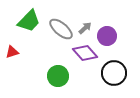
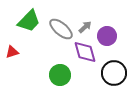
gray arrow: moved 1 px up
purple diamond: moved 1 px up; rotated 25 degrees clockwise
green circle: moved 2 px right, 1 px up
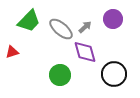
purple circle: moved 6 px right, 17 px up
black circle: moved 1 px down
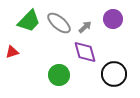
gray ellipse: moved 2 px left, 6 px up
green circle: moved 1 px left
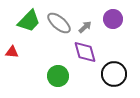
red triangle: rotated 24 degrees clockwise
green circle: moved 1 px left, 1 px down
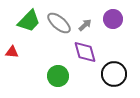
gray arrow: moved 2 px up
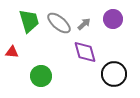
green trapezoid: rotated 60 degrees counterclockwise
gray arrow: moved 1 px left, 1 px up
green circle: moved 17 px left
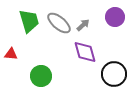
purple circle: moved 2 px right, 2 px up
gray arrow: moved 1 px left, 1 px down
red triangle: moved 1 px left, 2 px down
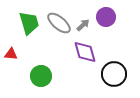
purple circle: moved 9 px left
green trapezoid: moved 2 px down
